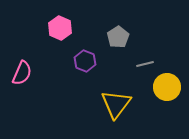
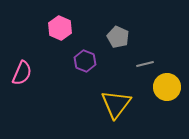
gray pentagon: rotated 15 degrees counterclockwise
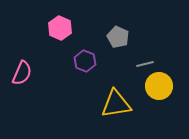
yellow circle: moved 8 px left, 1 px up
yellow triangle: rotated 44 degrees clockwise
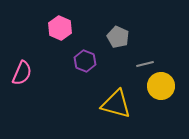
yellow circle: moved 2 px right
yellow triangle: rotated 24 degrees clockwise
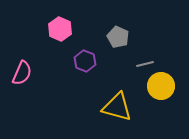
pink hexagon: moved 1 px down
yellow triangle: moved 1 px right, 3 px down
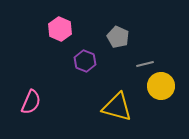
pink semicircle: moved 9 px right, 29 px down
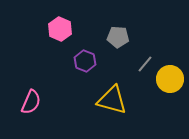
gray pentagon: rotated 20 degrees counterclockwise
gray line: rotated 36 degrees counterclockwise
yellow circle: moved 9 px right, 7 px up
yellow triangle: moved 5 px left, 7 px up
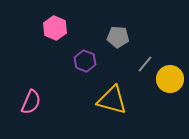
pink hexagon: moved 5 px left, 1 px up
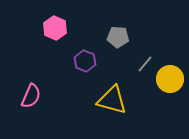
pink semicircle: moved 6 px up
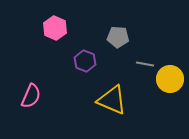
gray line: rotated 60 degrees clockwise
yellow triangle: rotated 8 degrees clockwise
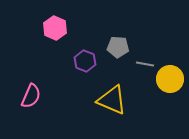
gray pentagon: moved 10 px down
